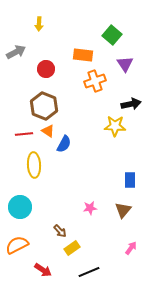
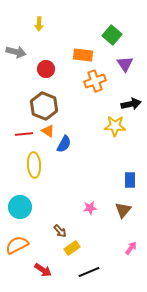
gray arrow: rotated 42 degrees clockwise
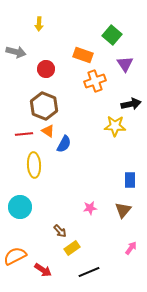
orange rectangle: rotated 12 degrees clockwise
orange semicircle: moved 2 px left, 11 px down
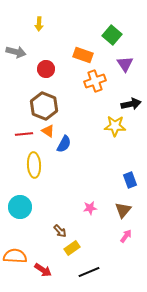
blue rectangle: rotated 21 degrees counterclockwise
pink arrow: moved 5 px left, 12 px up
orange semicircle: rotated 30 degrees clockwise
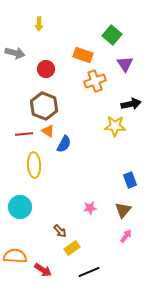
gray arrow: moved 1 px left, 1 px down
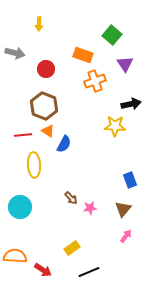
red line: moved 1 px left, 1 px down
brown triangle: moved 1 px up
brown arrow: moved 11 px right, 33 px up
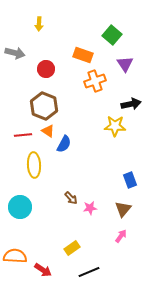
pink arrow: moved 5 px left
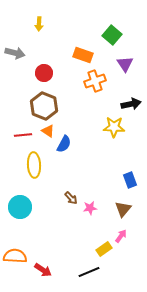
red circle: moved 2 px left, 4 px down
yellow star: moved 1 px left, 1 px down
yellow rectangle: moved 32 px right, 1 px down
